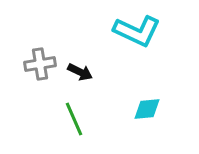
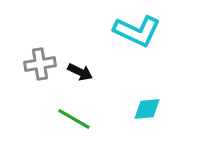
green line: rotated 36 degrees counterclockwise
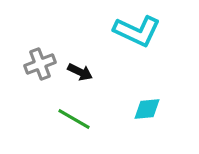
gray cross: rotated 12 degrees counterclockwise
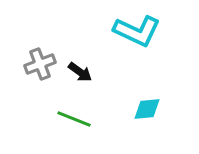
black arrow: rotated 10 degrees clockwise
green line: rotated 8 degrees counterclockwise
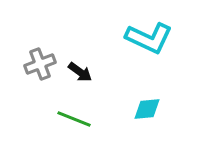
cyan L-shape: moved 12 px right, 7 px down
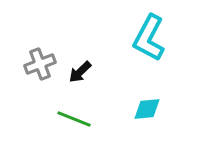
cyan L-shape: rotated 93 degrees clockwise
black arrow: rotated 100 degrees clockwise
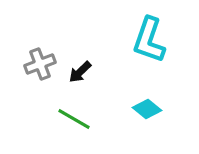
cyan L-shape: moved 2 px down; rotated 9 degrees counterclockwise
cyan diamond: rotated 44 degrees clockwise
green line: rotated 8 degrees clockwise
